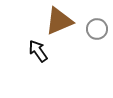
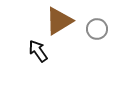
brown triangle: rotated 8 degrees counterclockwise
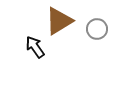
black arrow: moved 3 px left, 4 px up
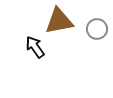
brown triangle: rotated 20 degrees clockwise
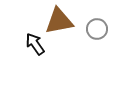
black arrow: moved 3 px up
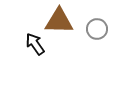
brown triangle: rotated 12 degrees clockwise
